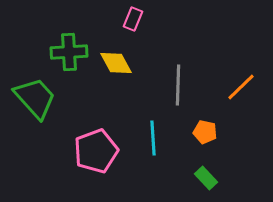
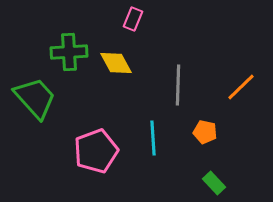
green rectangle: moved 8 px right, 5 px down
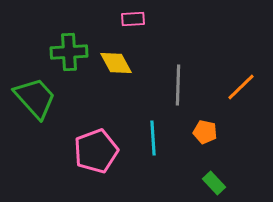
pink rectangle: rotated 65 degrees clockwise
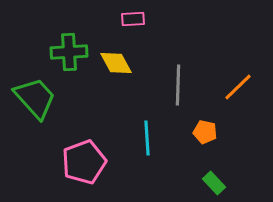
orange line: moved 3 px left
cyan line: moved 6 px left
pink pentagon: moved 12 px left, 11 px down
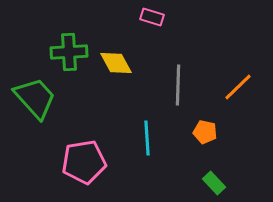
pink rectangle: moved 19 px right, 2 px up; rotated 20 degrees clockwise
pink pentagon: rotated 12 degrees clockwise
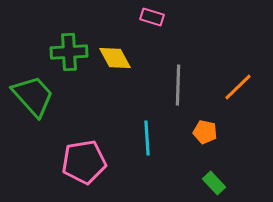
yellow diamond: moved 1 px left, 5 px up
green trapezoid: moved 2 px left, 2 px up
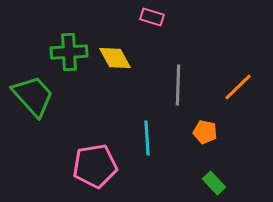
pink pentagon: moved 11 px right, 4 px down
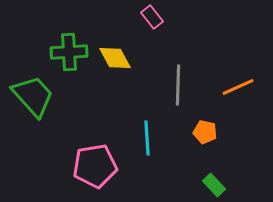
pink rectangle: rotated 35 degrees clockwise
orange line: rotated 20 degrees clockwise
green rectangle: moved 2 px down
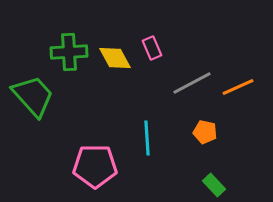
pink rectangle: moved 31 px down; rotated 15 degrees clockwise
gray line: moved 14 px right, 2 px up; rotated 60 degrees clockwise
pink pentagon: rotated 9 degrees clockwise
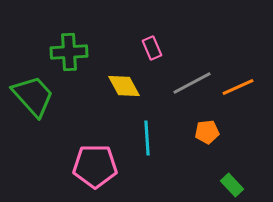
yellow diamond: moved 9 px right, 28 px down
orange pentagon: moved 2 px right; rotated 20 degrees counterclockwise
green rectangle: moved 18 px right
